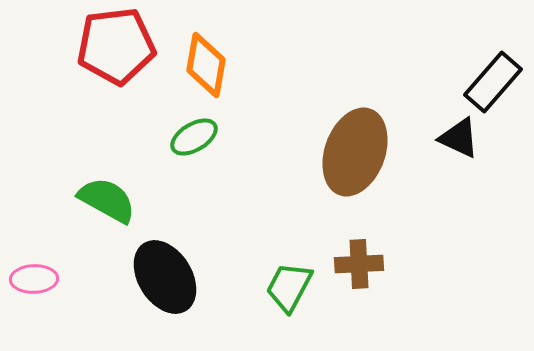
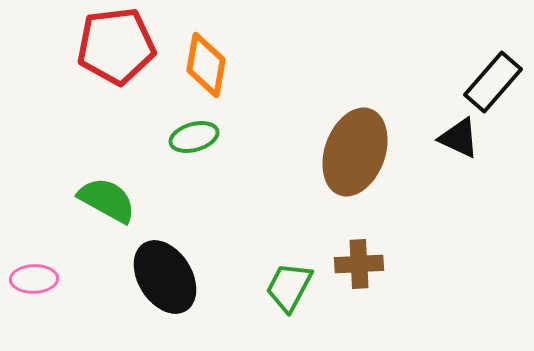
green ellipse: rotated 15 degrees clockwise
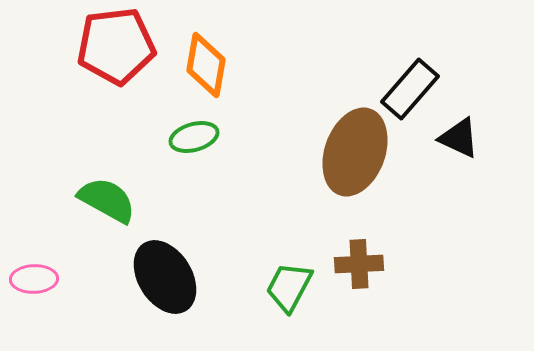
black rectangle: moved 83 px left, 7 px down
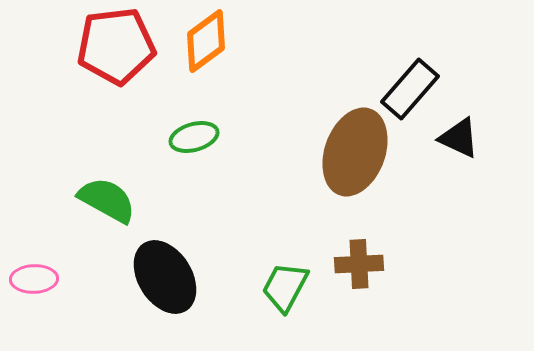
orange diamond: moved 24 px up; rotated 44 degrees clockwise
green trapezoid: moved 4 px left
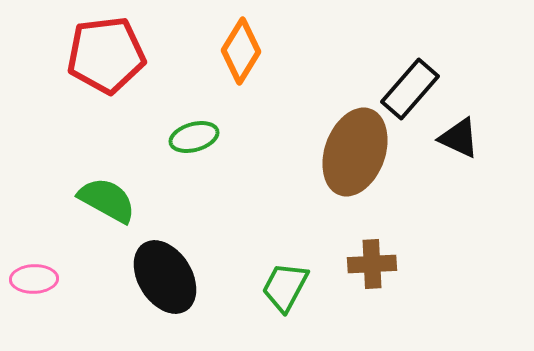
orange diamond: moved 35 px right, 10 px down; rotated 22 degrees counterclockwise
red pentagon: moved 10 px left, 9 px down
brown cross: moved 13 px right
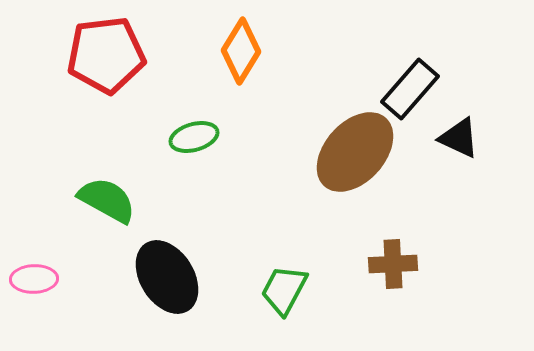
brown ellipse: rotated 22 degrees clockwise
brown cross: moved 21 px right
black ellipse: moved 2 px right
green trapezoid: moved 1 px left, 3 px down
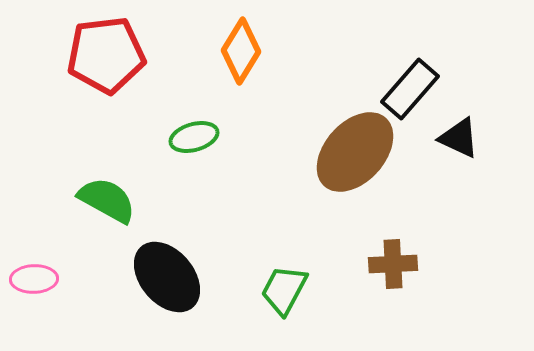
black ellipse: rotated 8 degrees counterclockwise
